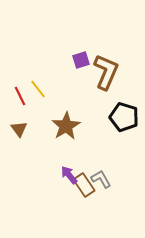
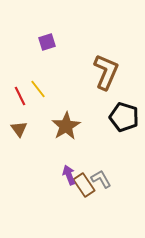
purple square: moved 34 px left, 18 px up
purple arrow: rotated 18 degrees clockwise
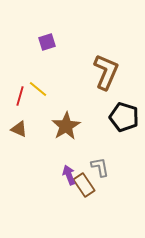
yellow line: rotated 12 degrees counterclockwise
red line: rotated 42 degrees clockwise
brown triangle: rotated 30 degrees counterclockwise
gray L-shape: moved 1 px left, 12 px up; rotated 20 degrees clockwise
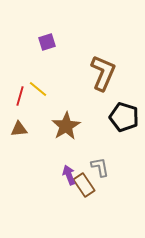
brown L-shape: moved 3 px left, 1 px down
brown triangle: rotated 30 degrees counterclockwise
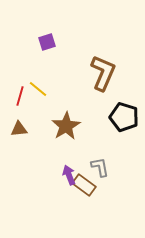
brown rectangle: rotated 20 degrees counterclockwise
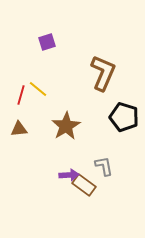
red line: moved 1 px right, 1 px up
gray L-shape: moved 4 px right, 1 px up
purple arrow: rotated 108 degrees clockwise
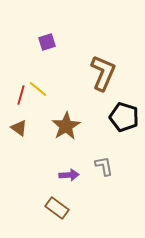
brown triangle: moved 1 px up; rotated 42 degrees clockwise
brown rectangle: moved 27 px left, 23 px down
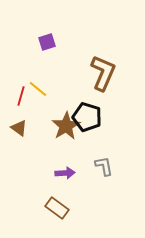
red line: moved 1 px down
black pentagon: moved 37 px left
purple arrow: moved 4 px left, 2 px up
